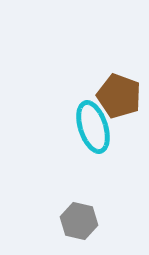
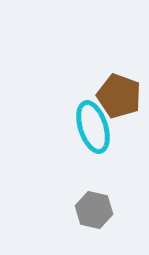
gray hexagon: moved 15 px right, 11 px up
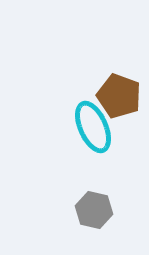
cyan ellipse: rotated 6 degrees counterclockwise
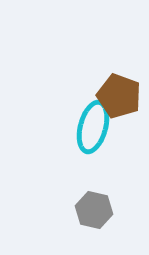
cyan ellipse: rotated 39 degrees clockwise
